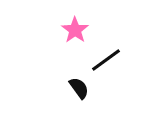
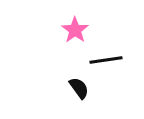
black line: rotated 28 degrees clockwise
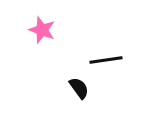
pink star: moved 33 px left; rotated 16 degrees counterclockwise
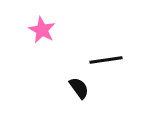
pink star: rotated 8 degrees clockwise
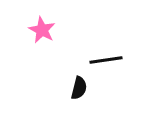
black semicircle: rotated 50 degrees clockwise
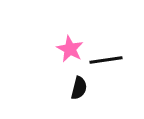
pink star: moved 28 px right, 19 px down
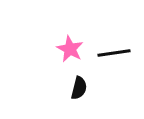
black line: moved 8 px right, 7 px up
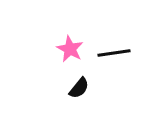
black semicircle: rotated 25 degrees clockwise
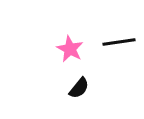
black line: moved 5 px right, 11 px up
